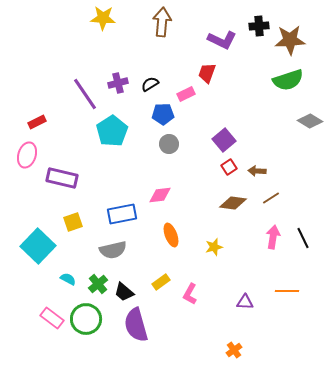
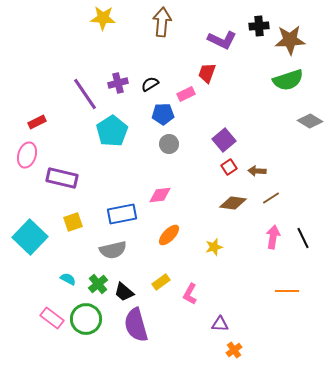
orange ellipse at (171, 235): moved 2 px left; rotated 65 degrees clockwise
cyan square at (38, 246): moved 8 px left, 9 px up
purple triangle at (245, 302): moved 25 px left, 22 px down
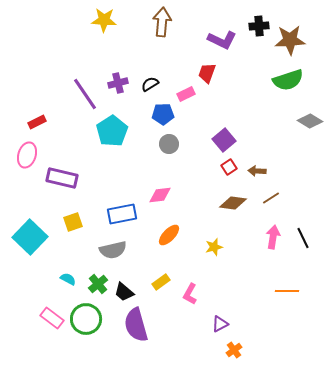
yellow star at (103, 18): moved 1 px right, 2 px down
purple triangle at (220, 324): rotated 30 degrees counterclockwise
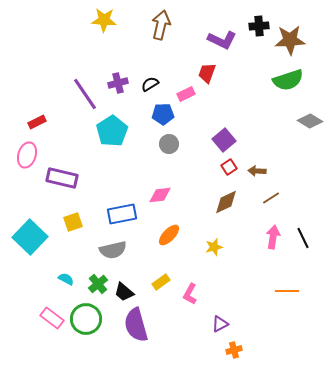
brown arrow at (162, 22): moved 1 px left, 3 px down; rotated 8 degrees clockwise
brown diamond at (233, 203): moved 7 px left, 1 px up; rotated 32 degrees counterclockwise
cyan semicircle at (68, 279): moved 2 px left
orange cross at (234, 350): rotated 21 degrees clockwise
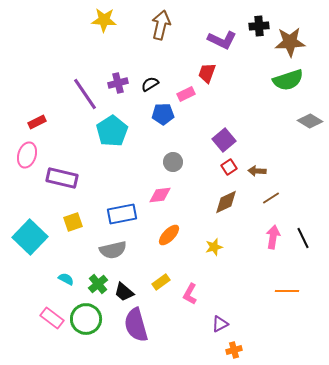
brown star at (290, 40): moved 2 px down
gray circle at (169, 144): moved 4 px right, 18 px down
